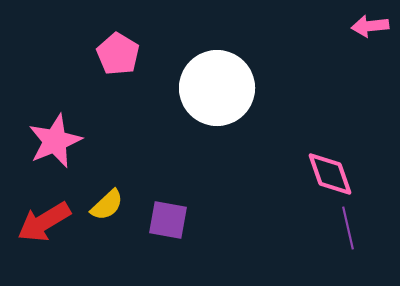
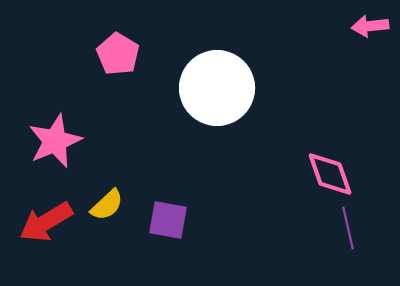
red arrow: moved 2 px right
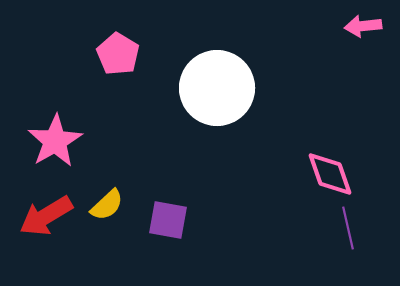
pink arrow: moved 7 px left
pink star: rotated 8 degrees counterclockwise
red arrow: moved 6 px up
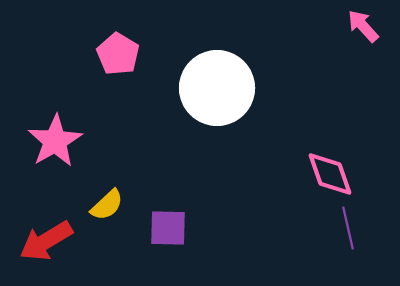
pink arrow: rotated 54 degrees clockwise
red arrow: moved 25 px down
purple square: moved 8 px down; rotated 9 degrees counterclockwise
